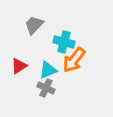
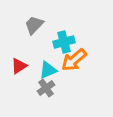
cyan cross: rotated 30 degrees counterclockwise
orange arrow: rotated 12 degrees clockwise
gray cross: rotated 30 degrees clockwise
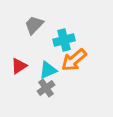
cyan cross: moved 2 px up
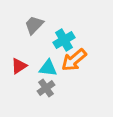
cyan cross: rotated 15 degrees counterclockwise
cyan triangle: moved 2 px up; rotated 30 degrees clockwise
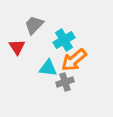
red triangle: moved 2 px left, 19 px up; rotated 30 degrees counterclockwise
gray cross: moved 19 px right, 6 px up; rotated 18 degrees clockwise
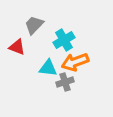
red triangle: rotated 36 degrees counterclockwise
orange arrow: moved 1 px right, 2 px down; rotated 20 degrees clockwise
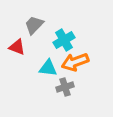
gray cross: moved 5 px down
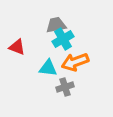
gray trapezoid: moved 22 px right; rotated 35 degrees clockwise
cyan cross: moved 1 px left, 1 px up
